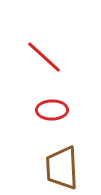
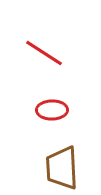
red line: moved 4 px up; rotated 9 degrees counterclockwise
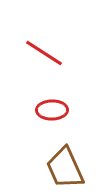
brown trapezoid: moved 3 px right; rotated 21 degrees counterclockwise
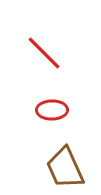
red line: rotated 12 degrees clockwise
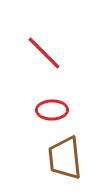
brown trapezoid: moved 10 px up; rotated 18 degrees clockwise
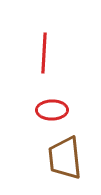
red line: rotated 48 degrees clockwise
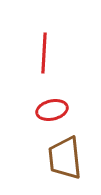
red ellipse: rotated 12 degrees counterclockwise
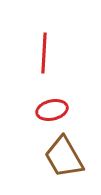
brown trapezoid: moved 1 px left, 1 px up; rotated 24 degrees counterclockwise
